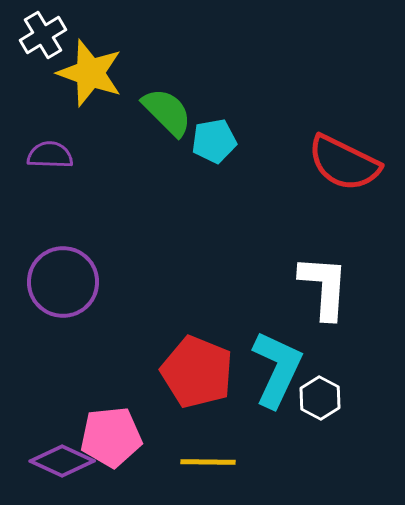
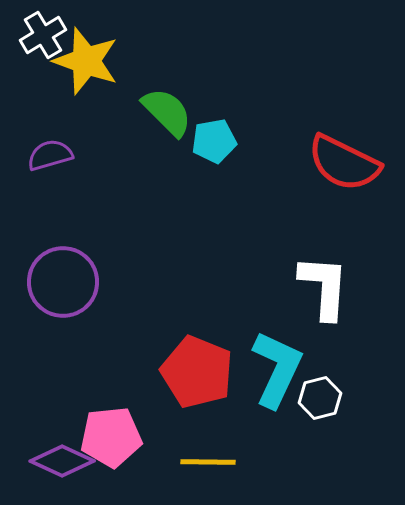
yellow star: moved 4 px left, 12 px up
purple semicircle: rotated 18 degrees counterclockwise
white hexagon: rotated 18 degrees clockwise
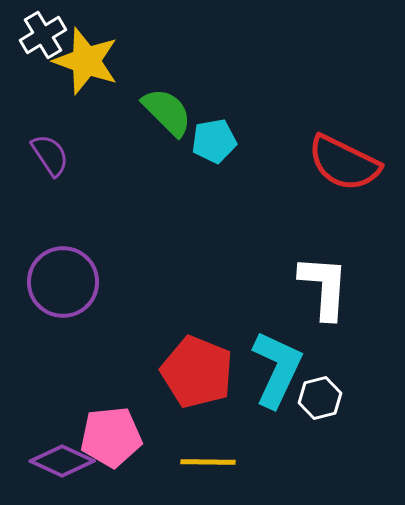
purple semicircle: rotated 72 degrees clockwise
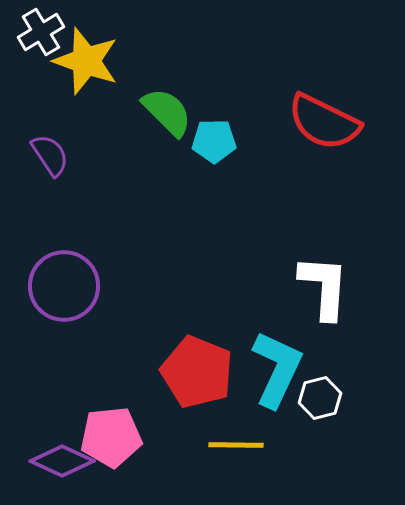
white cross: moved 2 px left, 3 px up
cyan pentagon: rotated 9 degrees clockwise
red semicircle: moved 20 px left, 41 px up
purple circle: moved 1 px right, 4 px down
yellow line: moved 28 px right, 17 px up
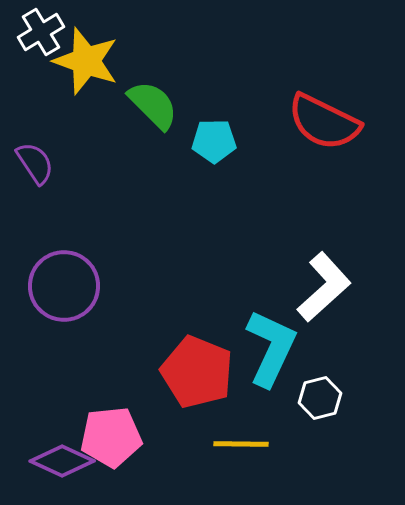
green semicircle: moved 14 px left, 7 px up
purple semicircle: moved 15 px left, 8 px down
white L-shape: rotated 44 degrees clockwise
cyan L-shape: moved 6 px left, 21 px up
yellow line: moved 5 px right, 1 px up
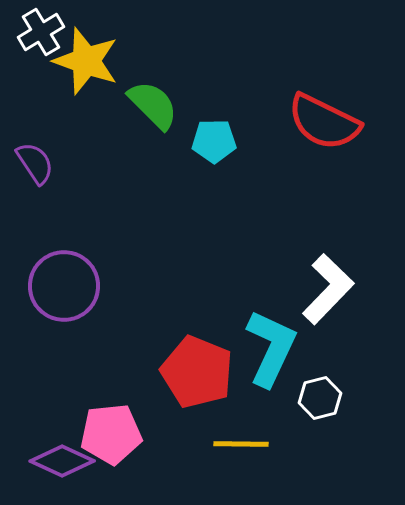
white L-shape: moved 4 px right, 2 px down; rotated 4 degrees counterclockwise
pink pentagon: moved 3 px up
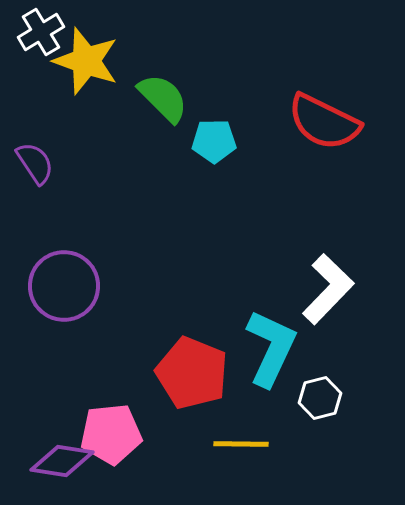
green semicircle: moved 10 px right, 7 px up
red pentagon: moved 5 px left, 1 px down
purple diamond: rotated 16 degrees counterclockwise
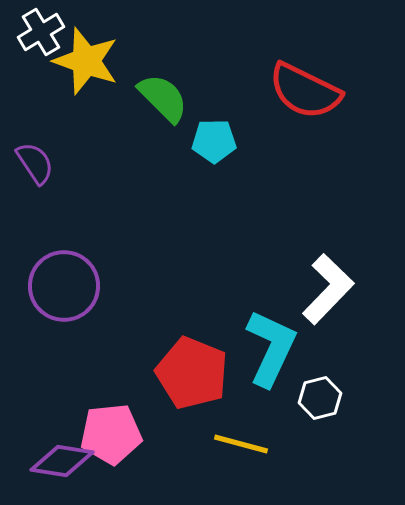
red semicircle: moved 19 px left, 31 px up
yellow line: rotated 14 degrees clockwise
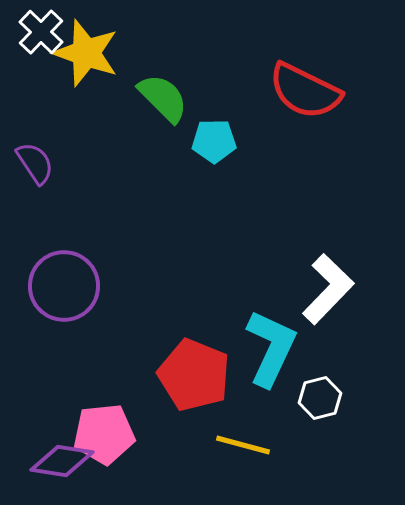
white cross: rotated 15 degrees counterclockwise
yellow star: moved 8 px up
red pentagon: moved 2 px right, 2 px down
pink pentagon: moved 7 px left
yellow line: moved 2 px right, 1 px down
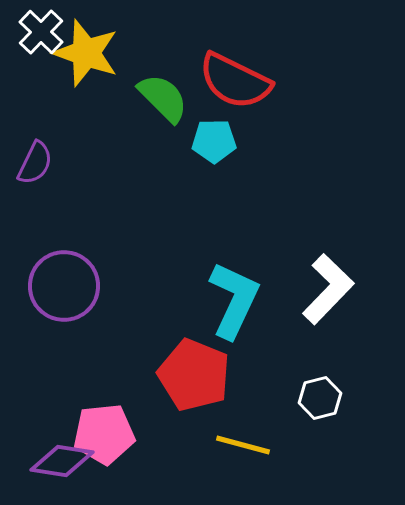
red semicircle: moved 70 px left, 10 px up
purple semicircle: rotated 60 degrees clockwise
cyan L-shape: moved 37 px left, 48 px up
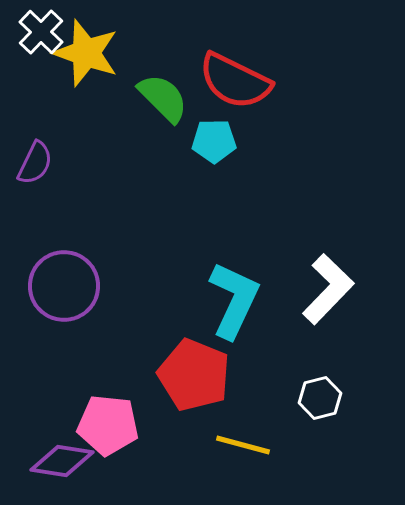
pink pentagon: moved 4 px right, 9 px up; rotated 12 degrees clockwise
